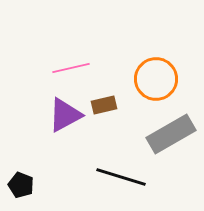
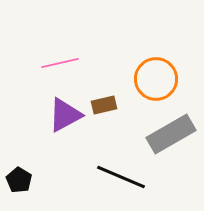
pink line: moved 11 px left, 5 px up
black line: rotated 6 degrees clockwise
black pentagon: moved 2 px left, 5 px up; rotated 10 degrees clockwise
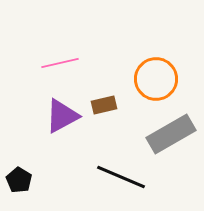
purple triangle: moved 3 px left, 1 px down
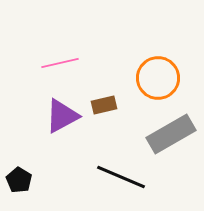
orange circle: moved 2 px right, 1 px up
